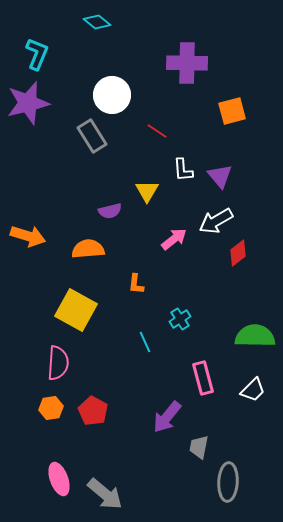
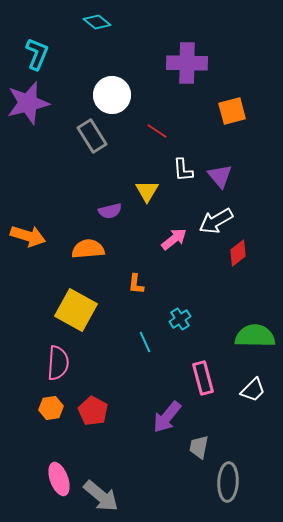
gray arrow: moved 4 px left, 2 px down
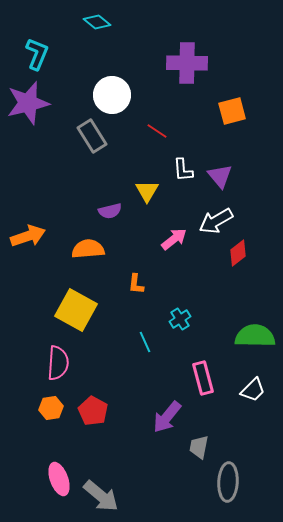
orange arrow: rotated 36 degrees counterclockwise
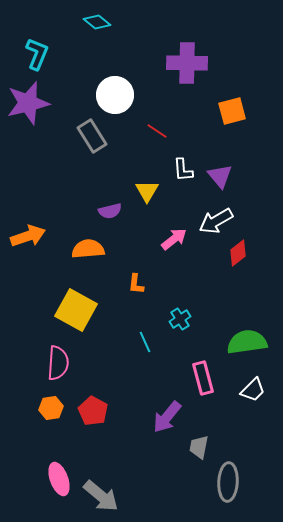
white circle: moved 3 px right
green semicircle: moved 8 px left, 6 px down; rotated 9 degrees counterclockwise
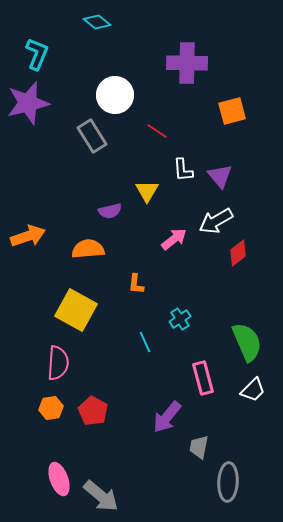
green semicircle: rotated 75 degrees clockwise
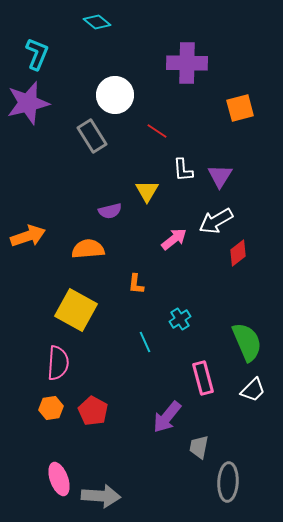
orange square: moved 8 px right, 3 px up
purple triangle: rotated 12 degrees clockwise
gray arrow: rotated 36 degrees counterclockwise
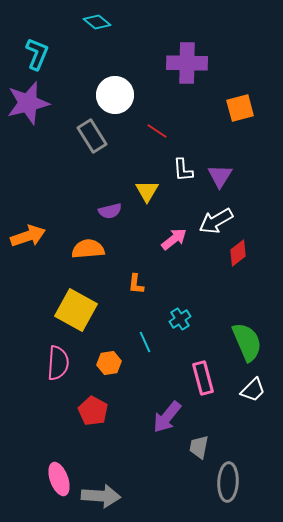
orange hexagon: moved 58 px right, 45 px up
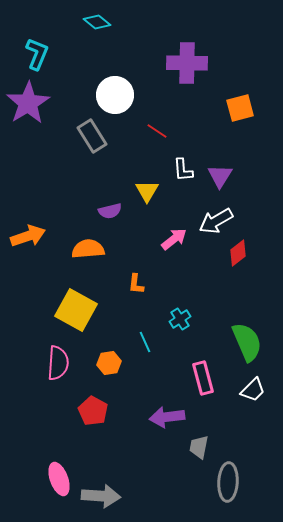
purple star: rotated 18 degrees counterclockwise
purple arrow: rotated 44 degrees clockwise
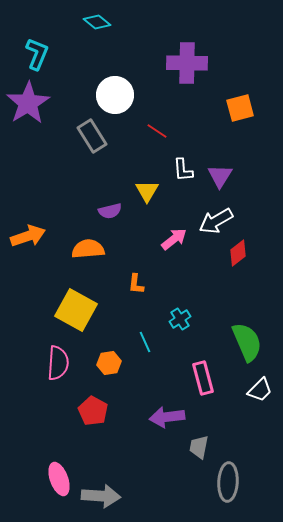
white trapezoid: moved 7 px right
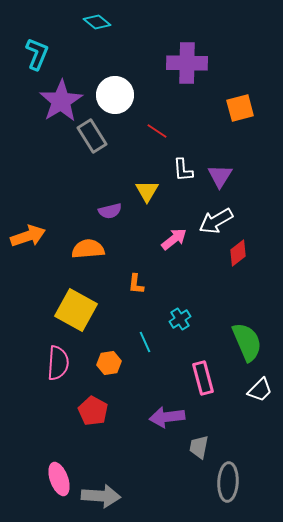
purple star: moved 33 px right, 2 px up
